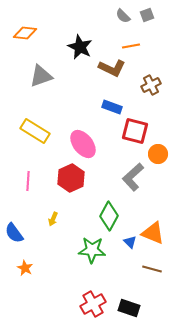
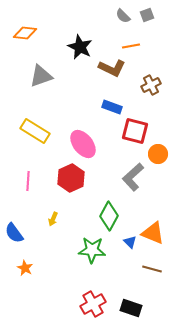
black rectangle: moved 2 px right
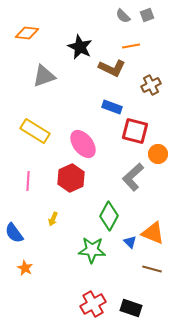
orange diamond: moved 2 px right
gray triangle: moved 3 px right
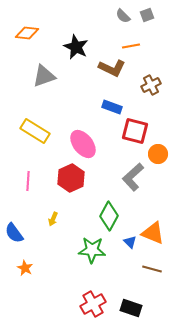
black star: moved 4 px left
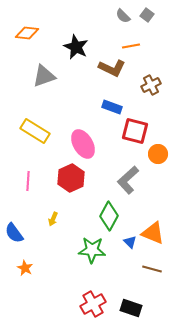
gray square: rotated 32 degrees counterclockwise
pink ellipse: rotated 8 degrees clockwise
gray L-shape: moved 5 px left, 3 px down
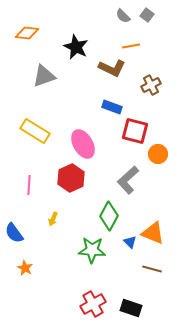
pink line: moved 1 px right, 4 px down
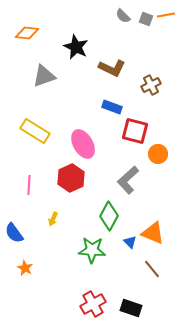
gray square: moved 1 px left, 4 px down; rotated 16 degrees counterclockwise
orange line: moved 35 px right, 31 px up
brown line: rotated 36 degrees clockwise
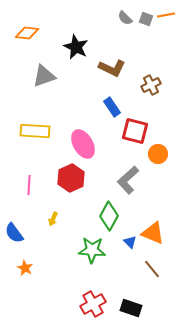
gray semicircle: moved 2 px right, 2 px down
blue rectangle: rotated 36 degrees clockwise
yellow rectangle: rotated 28 degrees counterclockwise
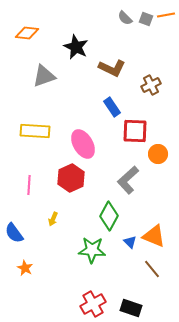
red square: rotated 12 degrees counterclockwise
orange triangle: moved 1 px right, 3 px down
